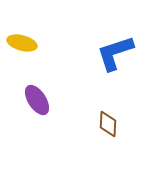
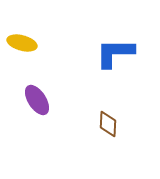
blue L-shape: rotated 18 degrees clockwise
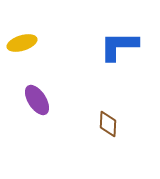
yellow ellipse: rotated 32 degrees counterclockwise
blue L-shape: moved 4 px right, 7 px up
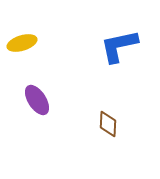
blue L-shape: rotated 12 degrees counterclockwise
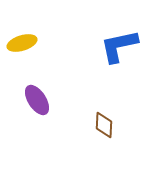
brown diamond: moved 4 px left, 1 px down
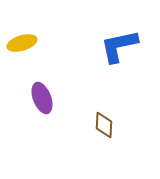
purple ellipse: moved 5 px right, 2 px up; rotated 12 degrees clockwise
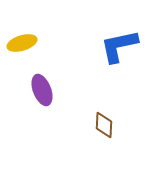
purple ellipse: moved 8 px up
